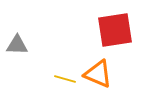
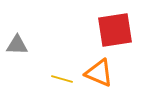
orange triangle: moved 1 px right, 1 px up
yellow line: moved 3 px left
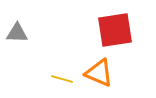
gray triangle: moved 12 px up
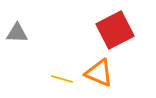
red square: rotated 18 degrees counterclockwise
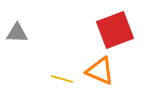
red square: rotated 6 degrees clockwise
orange triangle: moved 1 px right, 2 px up
